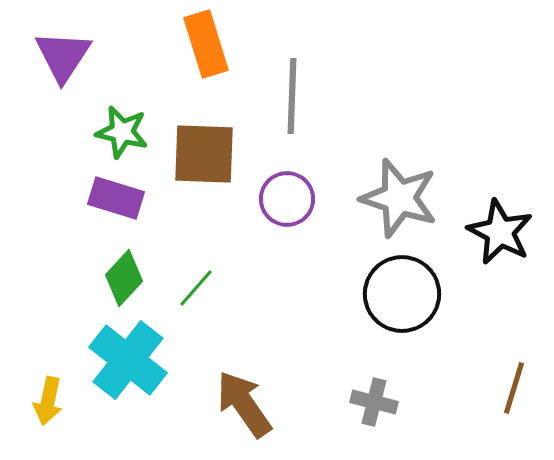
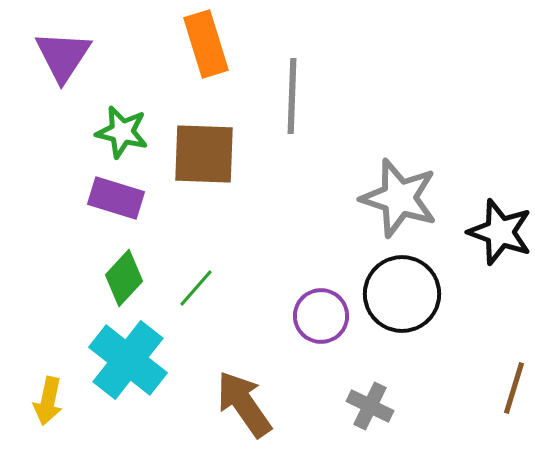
purple circle: moved 34 px right, 117 px down
black star: rotated 8 degrees counterclockwise
gray cross: moved 4 px left, 4 px down; rotated 12 degrees clockwise
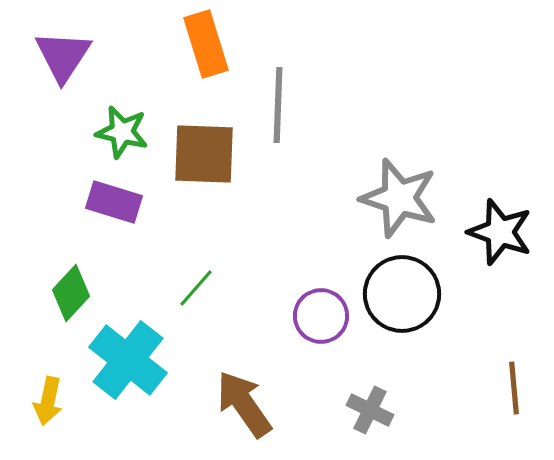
gray line: moved 14 px left, 9 px down
purple rectangle: moved 2 px left, 4 px down
green diamond: moved 53 px left, 15 px down
brown line: rotated 22 degrees counterclockwise
gray cross: moved 4 px down
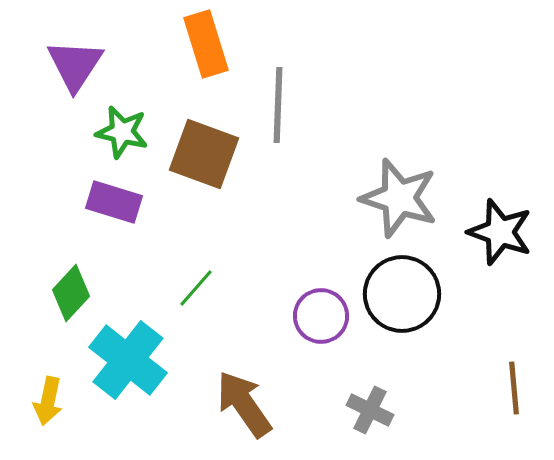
purple triangle: moved 12 px right, 9 px down
brown square: rotated 18 degrees clockwise
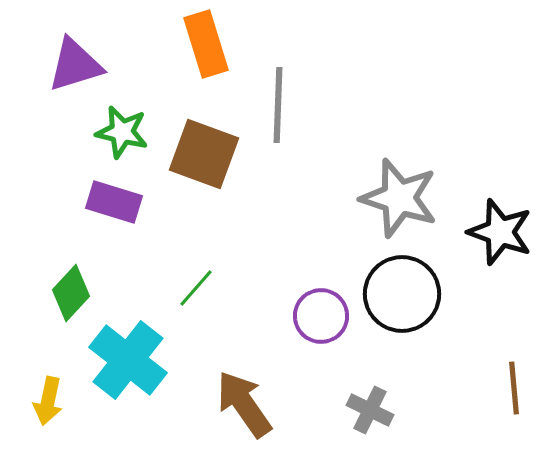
purple triangle: rotated 40 degrees clockwise
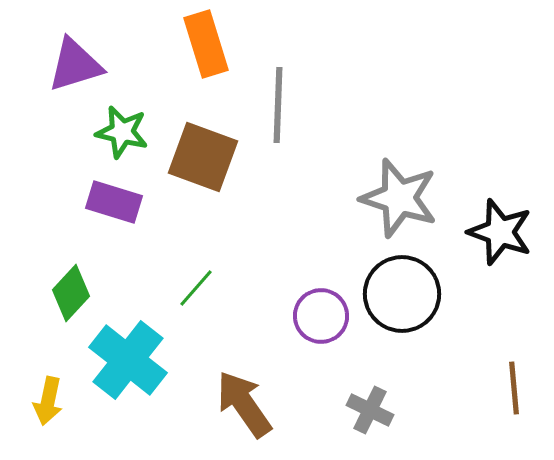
brown square: moved 1 px left, 3 px down
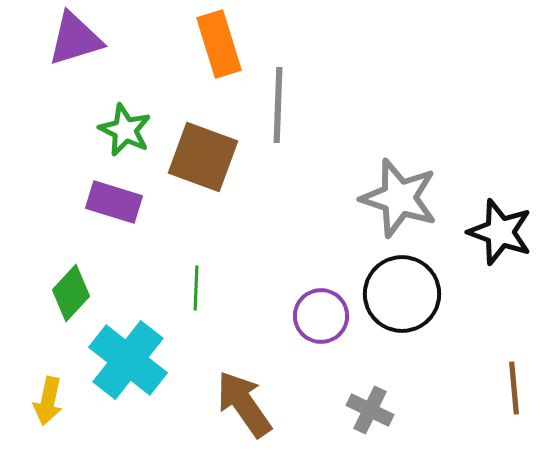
orange rectangle: moved 13 px right
purple triangle: moved 26 px up
green star: moved 3 px right, 2 px up; rotated 12 degrees clockwise
green line: rotated 39 degrees counterclockwise
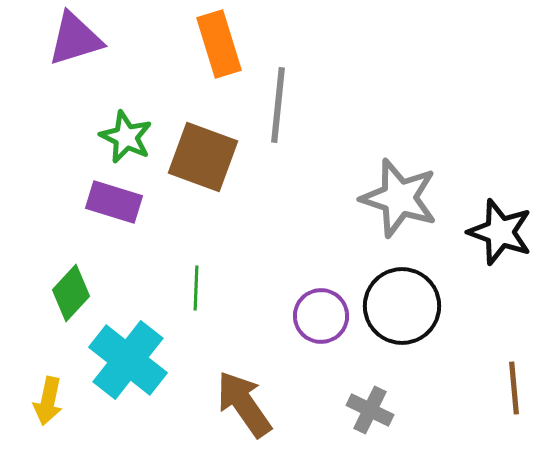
gray line: rotated 4 degrees clockwise
green star: moved 1 px right, 7 px down
black circle: moved 12 px down
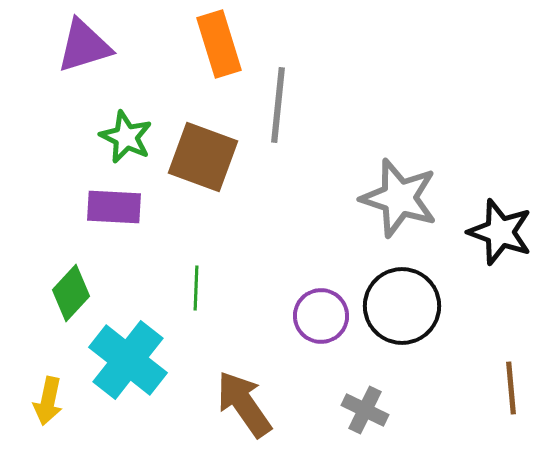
purple triangle: moved 9 px right, 7 px down
purple rectangle: moved 5 px down; rotated 14 degrees counterclockwise
brown line: moved 3 px left
gray cross: moved 5 px left
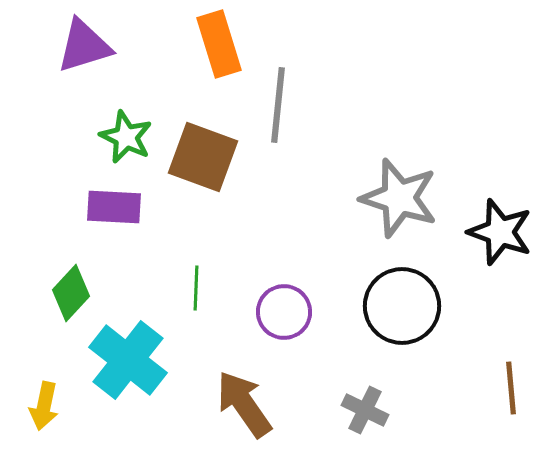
purple circle: moved 37 px left, 4 px up
yellow arrow: moved 4 px left, 5 px down
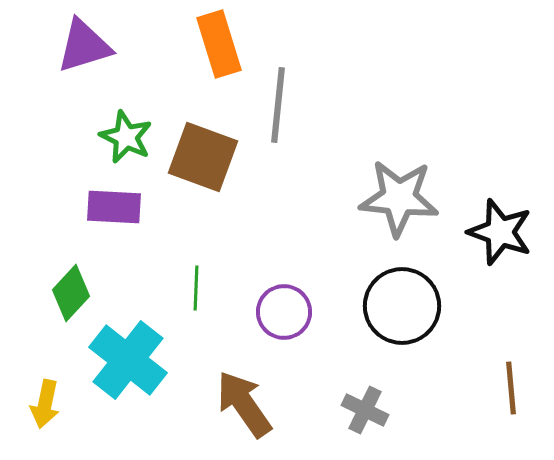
gray star: rotated 12 degrees counterclockwise
yellow arrow: moved 1 px right, 2 px up
